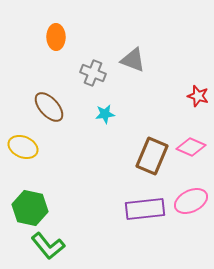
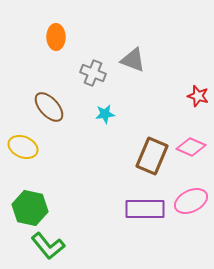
purple rectangle: rotated 6 degrees clockwise
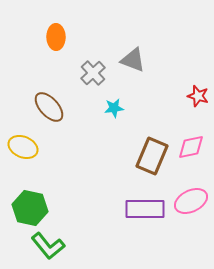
gray cross: rotated 25 degrees clockwise
cyan star: moved 9 px right, 6 px up
pink diamond: rotated 36 degrees counterclockwise
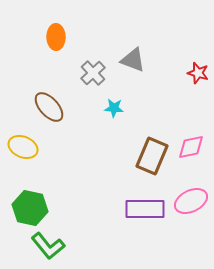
red star: moved 23 px up
cyan star: rotated 12 degrees clockwise
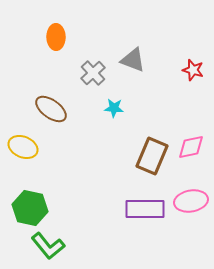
red star: moved 5 px left, 3 px up
brown ellipse: moved 2 px right, 2 px down; rotated 12 degrees counterclockwise
pink ellipse: rotated 16 degrees clockwise
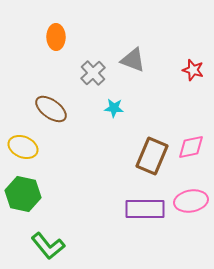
green hexagon: moved 7 px left, 14 px up
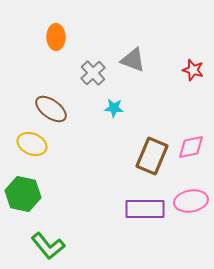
yellow ellipse: moved 9 px right, 3 px up
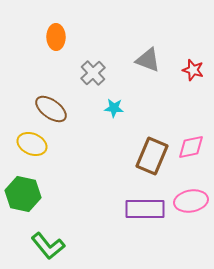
gray triangle: moved 15 px right
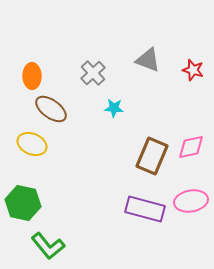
orange ellipse: moved 24 px left, 39 px down
green hexagon: moved 9 px down
purple rectangle: rotated 15 degrees clockwise
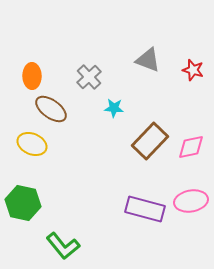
gray cross: moved 4 px left, 4 px down
brown rectangle: moved 2 px left, 15 px up; rotated 21 degrees clockwise
green L-shape: moved 15 px right
